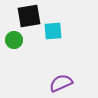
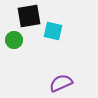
cyan square: rotated 18 degrees clockwise
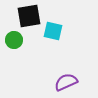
purple semicircle: moved 5 px right, 1 px up
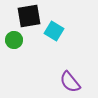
cyan square: moved 1 px right; rotated 18 degrees clockwise
purple semicircle: moved 4 px right; rotated 105 degrees counterclockwise
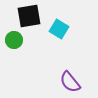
cyan square: moved 5 px right, 2 px up
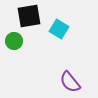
green circle: moved 1 px down
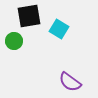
purple semicircle: rotated 15 degrees counterclockwise
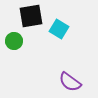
black square: moved 2 px right
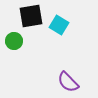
cyan square: moved 4 px up
purple semicircle: moved 2 px left; rotated 10 degrees clockwise
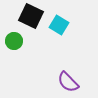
black square: rotated 35 degrees clockwise
